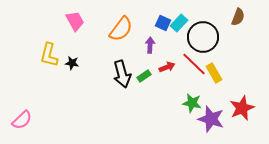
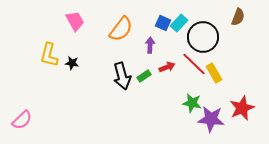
black arrow: moved 2 px down
purple star: rotated 12 degrees counterclockwise
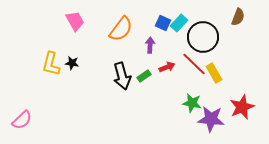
yellow L-shape: moved 2 px right, 9 px down
red star: moved 1 px up
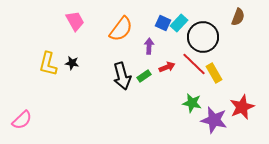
purple arrow: moved 1 px left, 1 px down
yellow L-shape: moved 3 px left
purple star: moved 3 px right, 1 px down; rotated 8 degrees clockwise
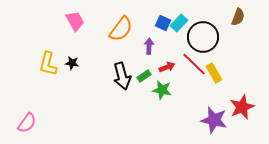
green star: moved 30 px left, 13 px up
pink semicircle: moved 5 px right, 3 px down; rotated 10 degrees counterclockwise
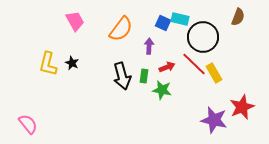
cyan rectangle: moved 1 px right, 4 px up; rotated 60 degrees clockwise
black star: rotated 16 degrees clockwise
green rectangle: rotated 48 degrees counterclockwise
pink semicircle: moved 1 px right, 1 px down; rotated 75 degrees counterclockwise
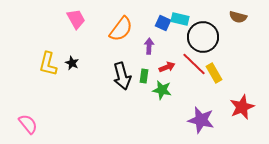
brown semicircle: rotated 84 degrees clockwise
pink trapezoid: moved 1 px right, 2 px up
purple star: moved 13 px left
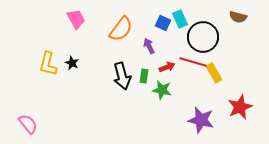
cyan rectangle: rotated 54 degrees clockwise
purple arrow: rotated 28 degrees counterclockwise
red line: moved 1 px left, 2 px up; rotated 28 degrees counterclockwise
red star: moved 2 px left
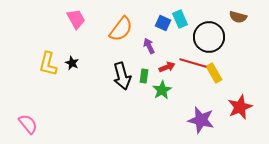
black circle: moved 6 px right
red line: moved 1 px down
green star: rotated 30 degrees clockwise
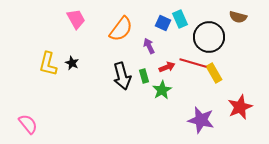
green rectangle: rotated 24 degrees counterclockwise
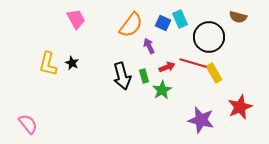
orange semicircle: moved 10 px right, 4 px up
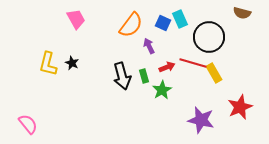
brown semicircle: moved 4 px right, 4 px up
